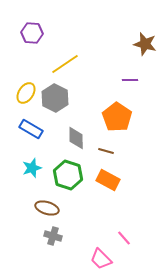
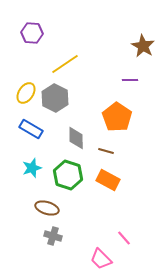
brown star: moved 2 px left, 2 px down; rotated 15 degrees clockwise
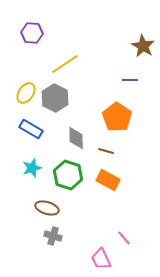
pink trapezoid: rotated 20 degrees clockwise
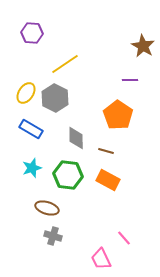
orange pentagon: moved 1 px right, 2 px up
green hexagon: rotated 12 degrees counterclockwise
